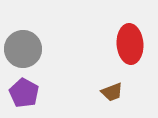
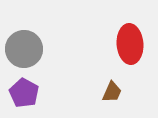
gray circle: moved 1 px right
brown trapezoid: rotated 45 degrees counterclockwise
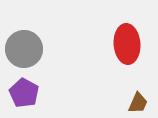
red ellipse: moved 3 px left
brown trapezoid: moved 26 px right, 11 px down
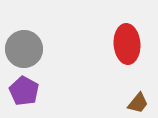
purple pentagon: moved 2 px up
brown trapezoid: rotated 15 degrees clockwise
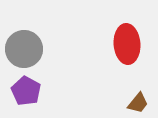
purple pentagon: moved 2 px right
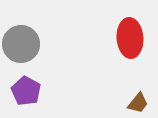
red ellipse: moved 3 px right, 6 px up
gray circle: moved 3 px left, 5 px up
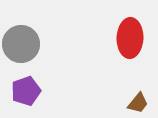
red ellipse: rotated 6 degrees clockwise
purple pentagon: rotated 24 degrees clockwise
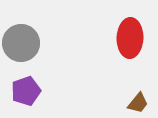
gray circle: moved 1 px up
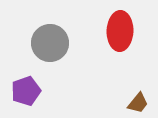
red ellipse: moved 10 px left, 7 px up
gray circle: moved 29 px right
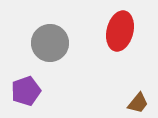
red ellipse: rotated 12 degrees clockwise
